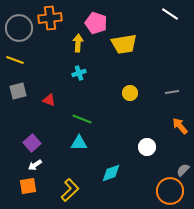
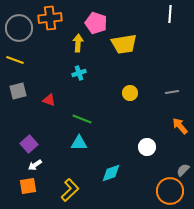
white line: rotated 60 degrees clockwise
purple square: moved 3 px left, 1 px down
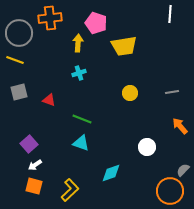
gray circle: moved 5 px down
yellow trapezoid: moved 2 px down
gray square: moved 1 px right, 1 px down
cyan triangle: moved 2 px right; rotated 18 degrees clockwise
orange square: moved 6 px right; rotated 24 degrees clockwise
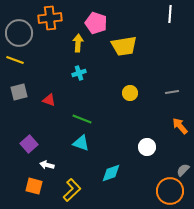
white arrow: moved 12 px right; rotated 48 degrees clockwise
yellow L-shape: moved 2 px right
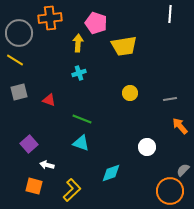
yellow line: rotated 12 degrees clockwise
gray line: moved 2 px left, 7 px down
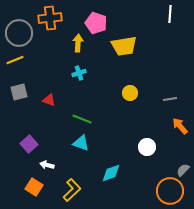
yellow line: rotated 54 degrees counterclockwise
orange square: moved 1 px down; rotated 18 degrees clockwise
